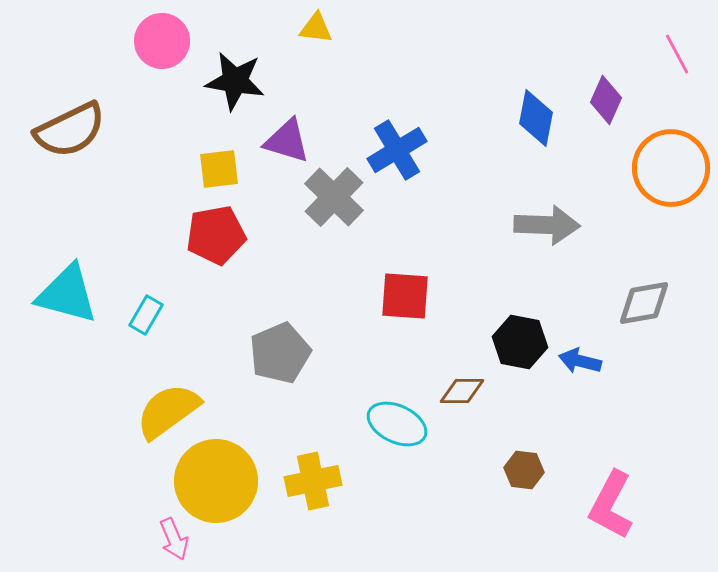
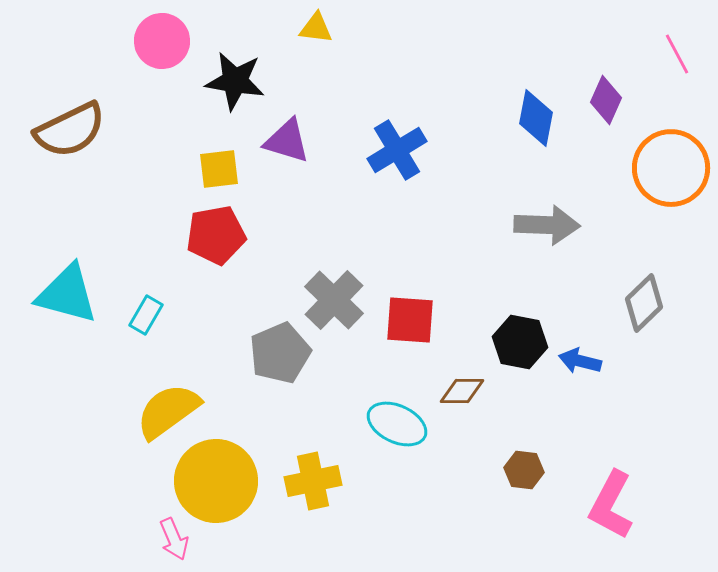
gray cross: moved 103 px down
red square: moved 5 px right, 24 px down
gray diamond: rotated 34 degrees counterclockwise
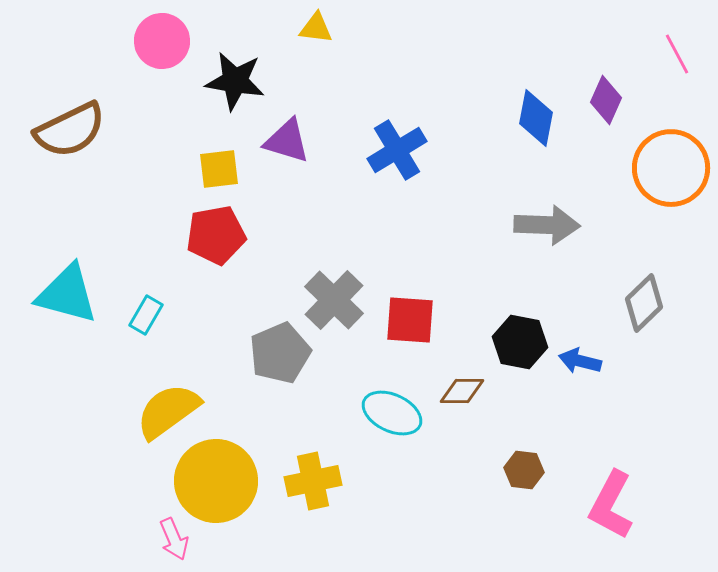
cyan ellipse: moved 5 px left, 11 px up
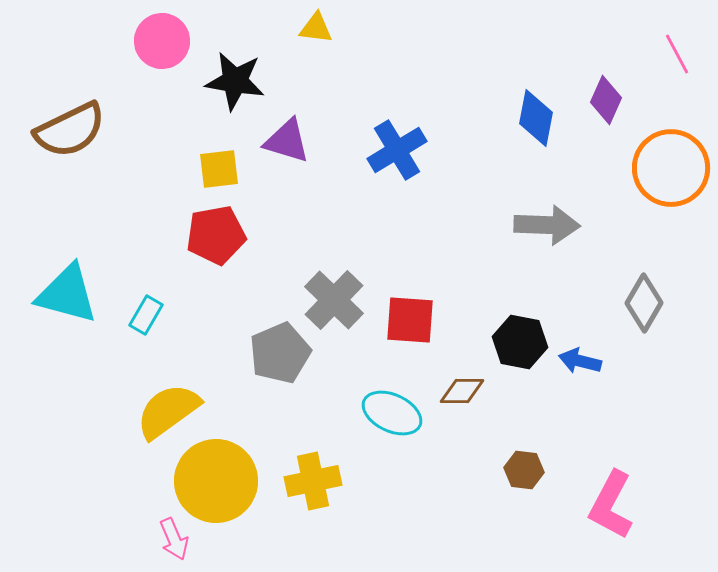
gray diamond: rotated 16 degrees counterclockwise
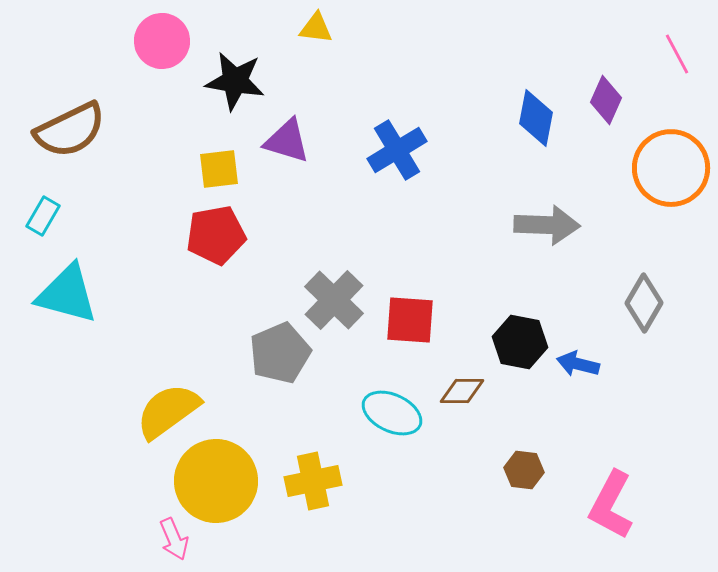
cyan rectangle: moved 103 px left, 99 px up
blue arrow: moved 2 px left, 3 px down
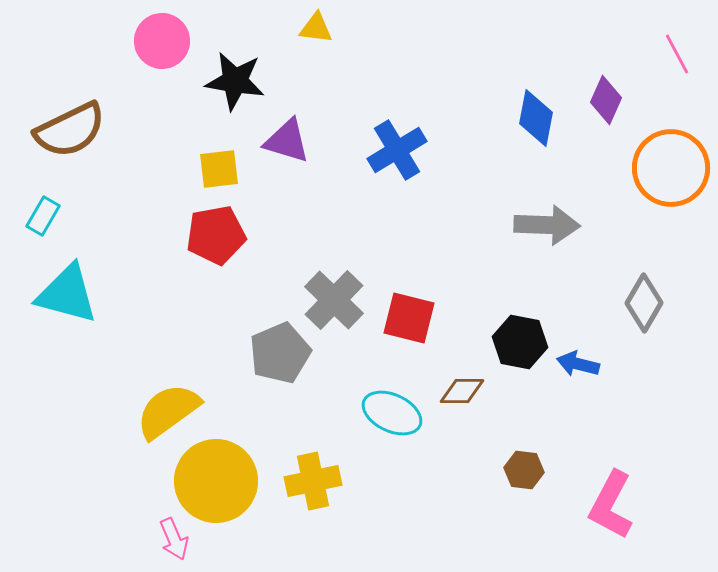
red square: moved 1 px left, 2 px up; rotated 10 degrees clockwise
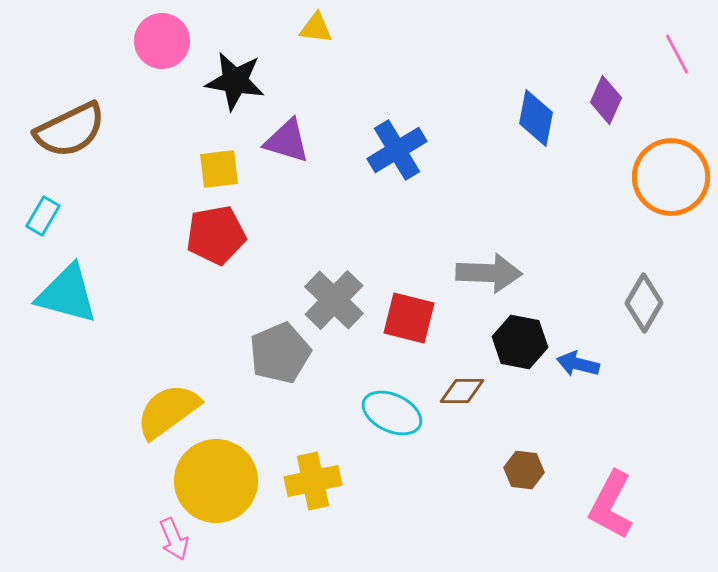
orange circle: moved 9 px down
gray arrow: moved 58 px left, 48 px down
